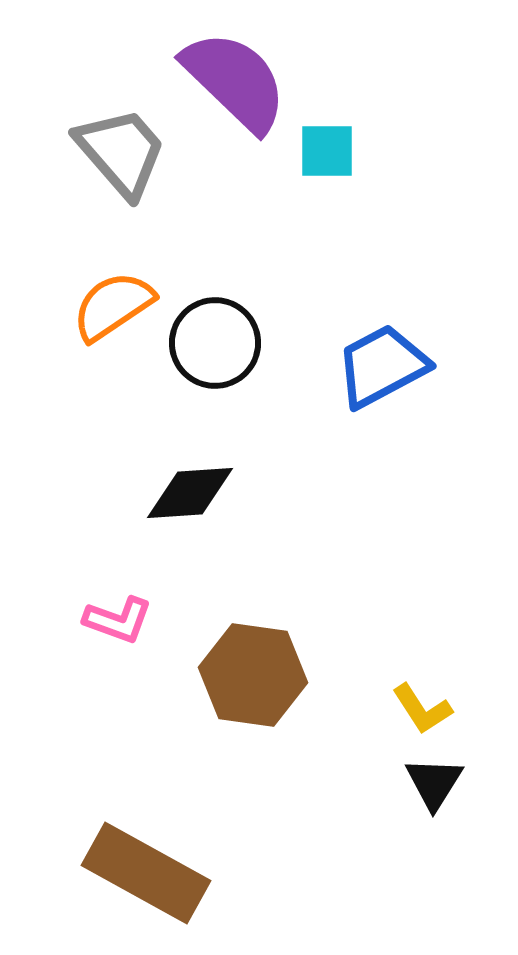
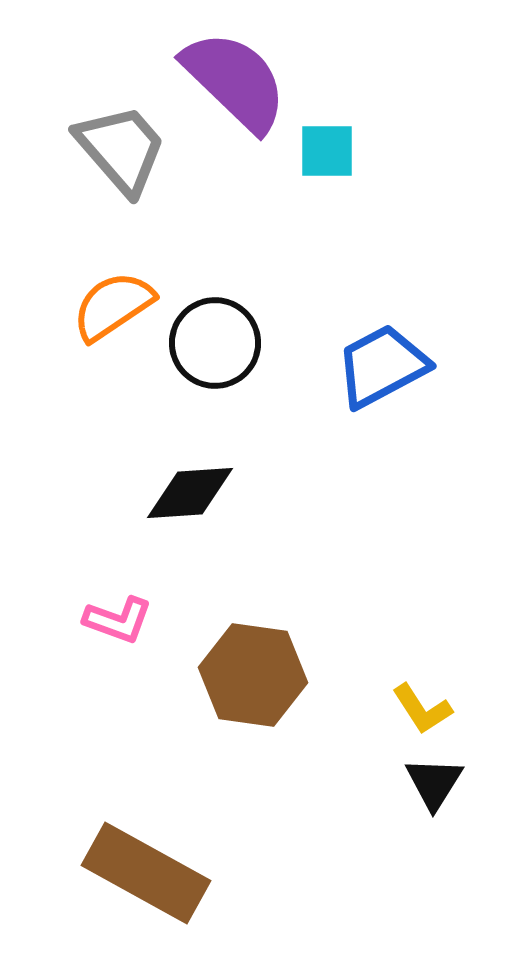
gray trapezoid: moved 3 px up
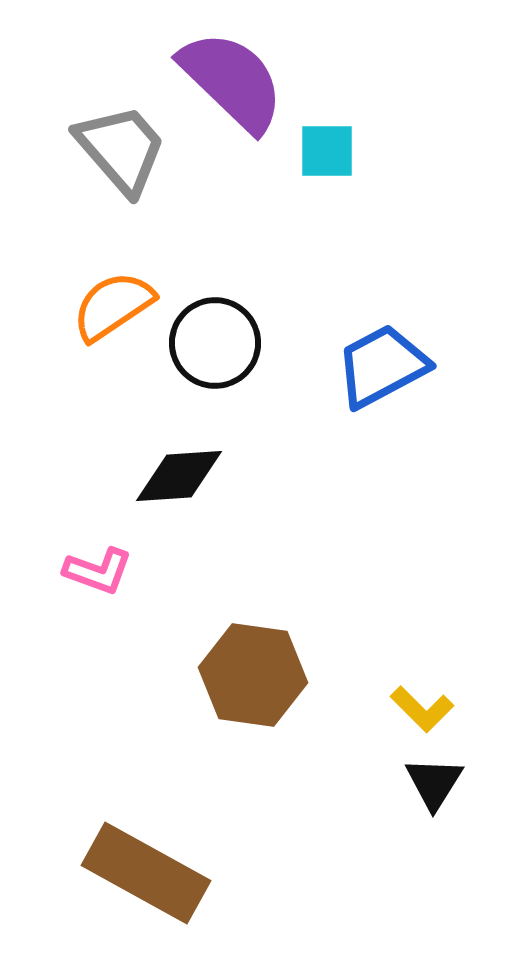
purple semicircle: moved 3 px left
black diamond: moved 11 px left, 17 px up
pink L-shape: moved 20 px left, 49 px up
yellow L-shape: rotated 12 degrees counterclockwise
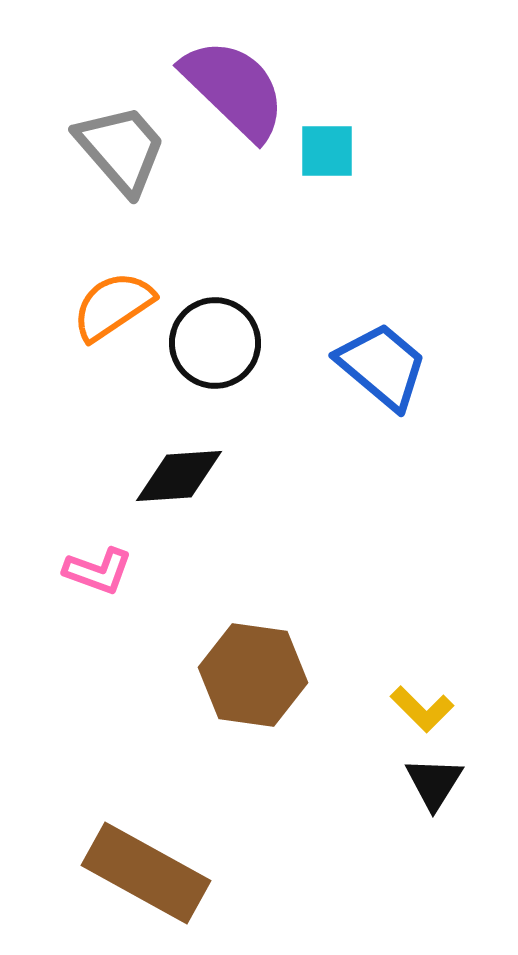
purple semicircle: moved 2 px right, 8 px down
blue trapezoid: rotated 68 degrees clockwise
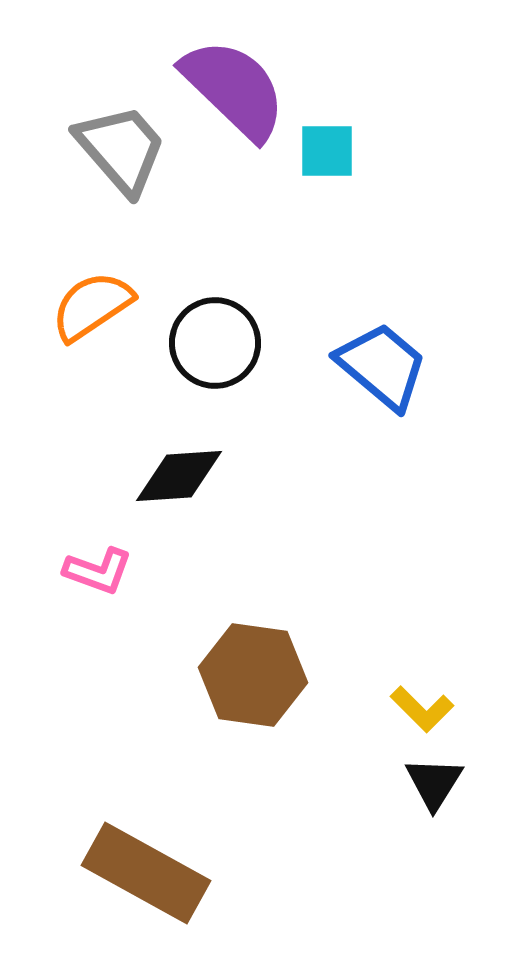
orange semicircle: moved 21 px left
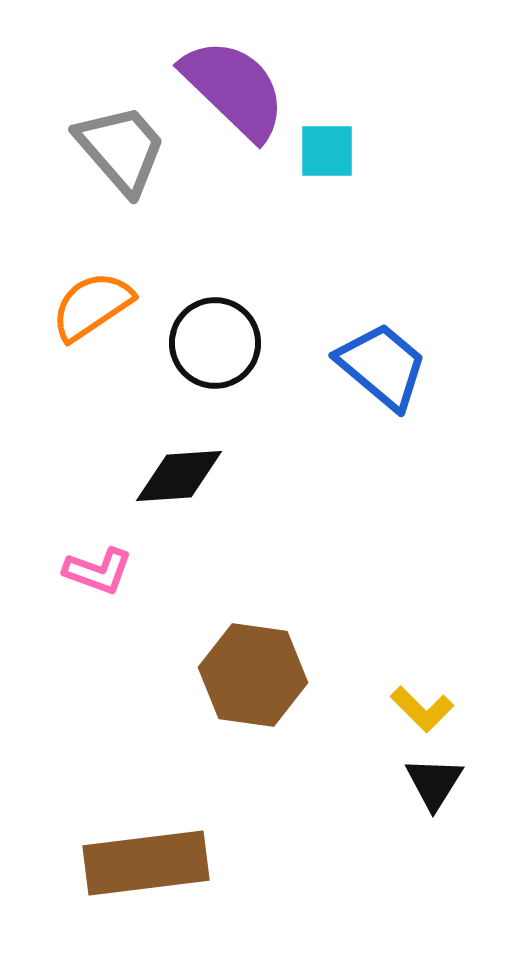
brown rectangle: moved 10 px up; rotated 36 degrees counterclockwise
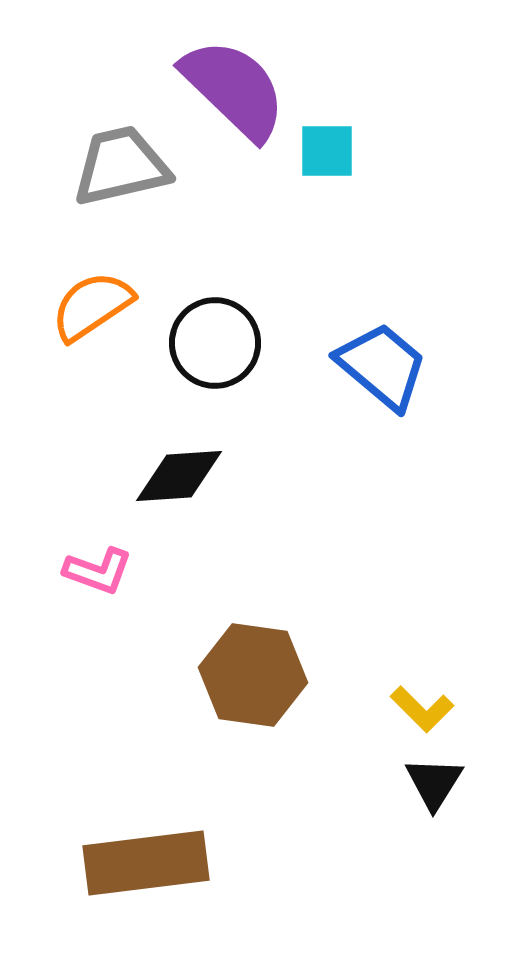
gray trapezoid: moved 17 px down; rotated 62 degrees counterclockwise
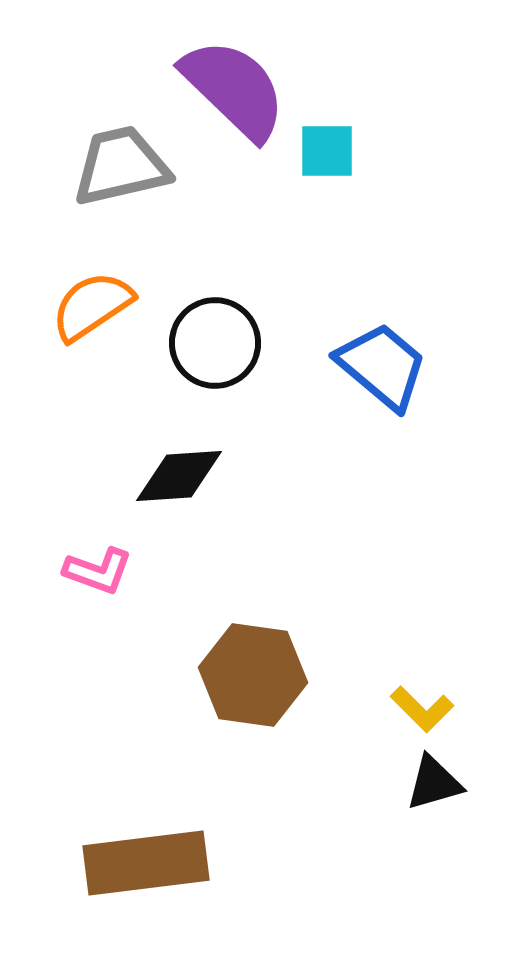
black triangle: rotated 42 degrees clockwise
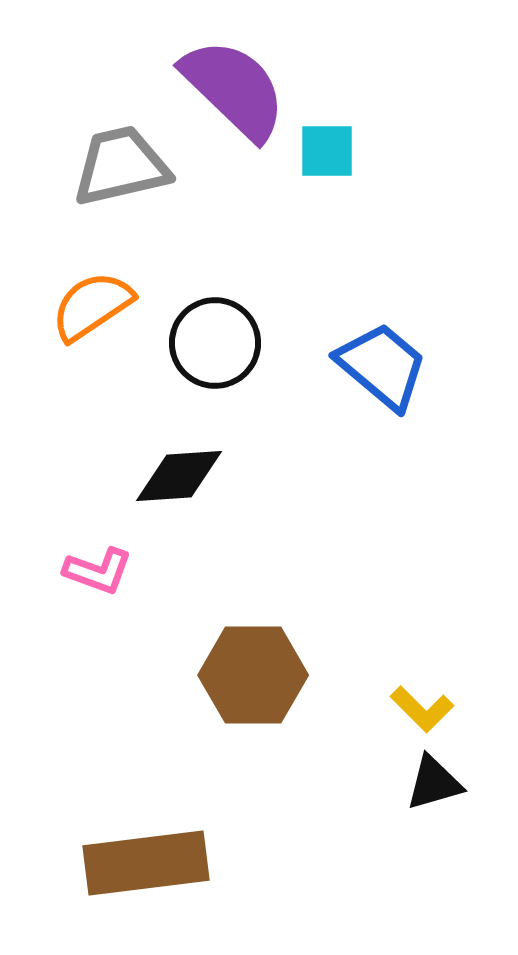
brown hexagon: rotated 8 degrees counterclockwise
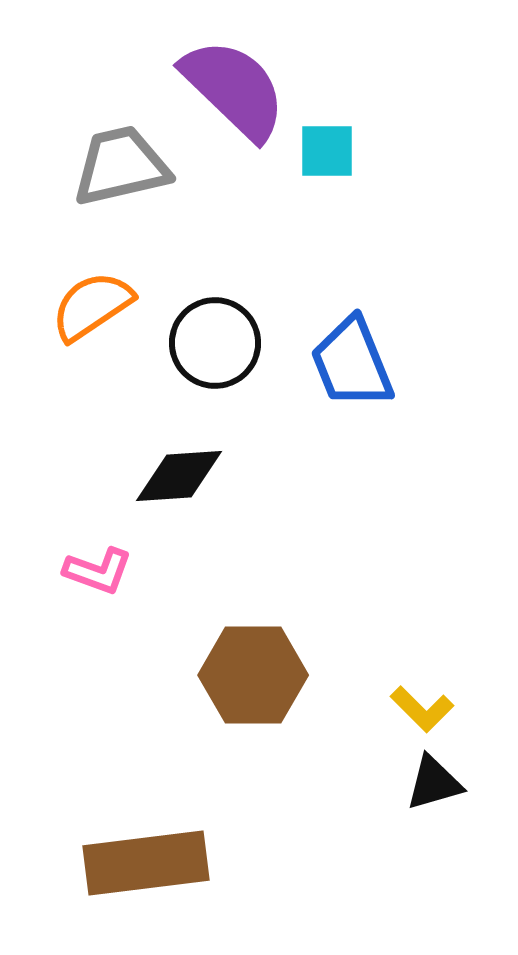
blue trapezoid: moved 30 px left, 3 px up; rotated 152 degrees counterclockwise
